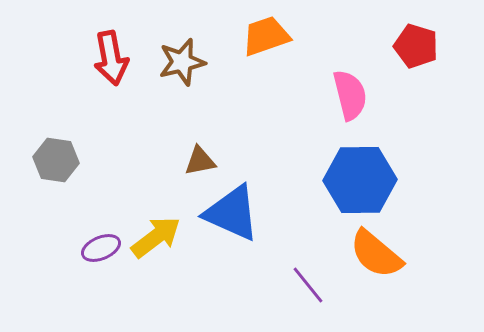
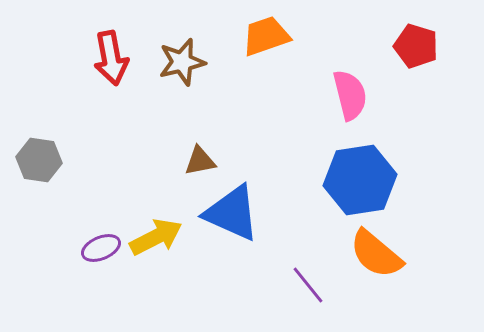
gray hexagon: moved 17 px left
blue hexagon: rotated 8 degrees counterclockwise
yellow arrow: rotated 10 degrees clockwise
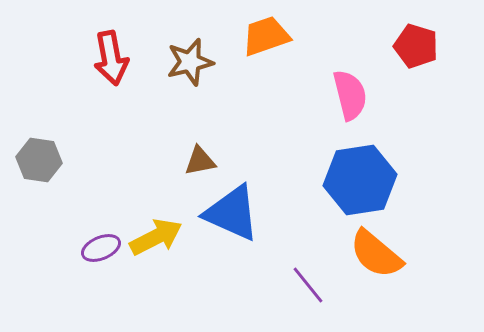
brown star: moved 8 px right
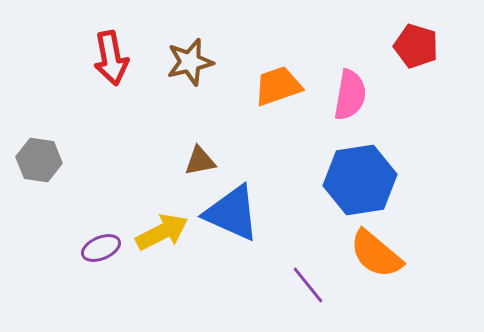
orange trapezoid: moved 12 px right, 50 px down
pink semicircle: rotated 24 degrees clockwise
yellow arrow: moved 6 px right, 5 px up
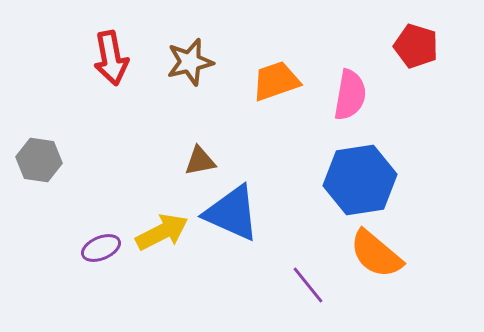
orange trapezoid: moved 2 px left, 5 px up
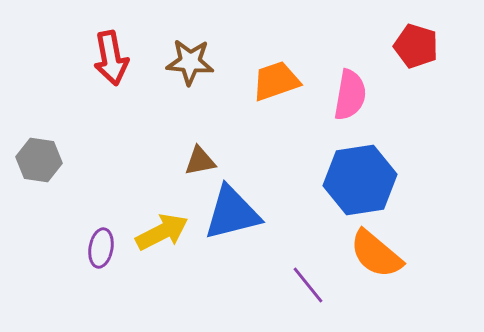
brown star: rotated 18 degrees clockwise
blue triangle: rotated 38 degrees counterclockwise
purple ellipse: rotated 57 degrees counterclockwise
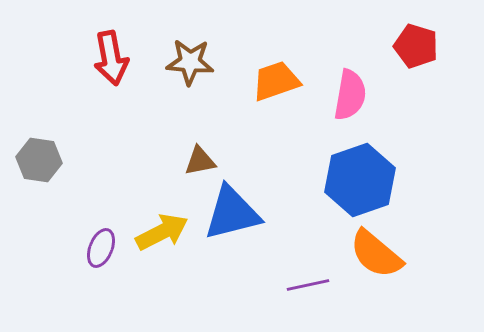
blue hexagon: rotated 10 degrees counterclockwise
purple ellipse: rotated 12 degrees clockwise
purple line: rotated 63 degrees counterclockwise
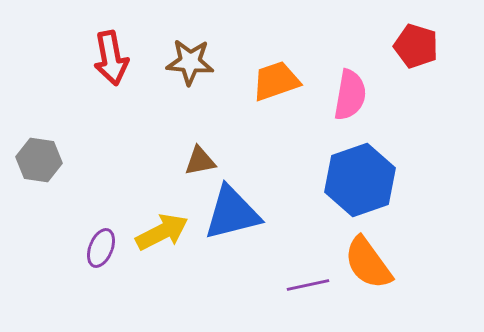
orange semicircle: moved 8 px left, 9 px down; rotated 14 degrees clockwise
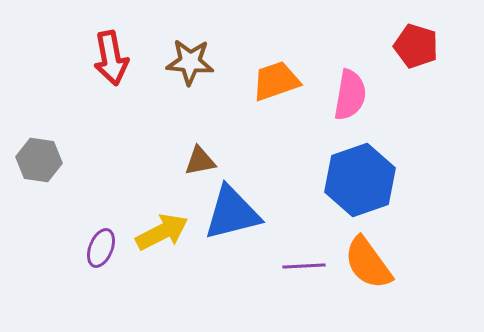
purple line: moved 4 px left, 19 px up; rotated 9 degrees clockwise
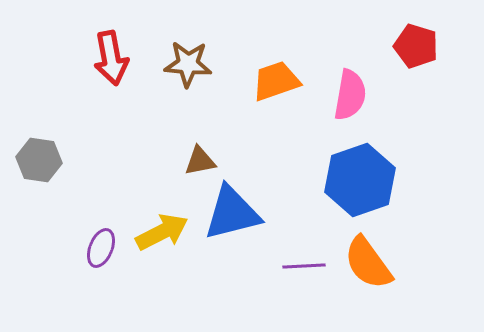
brown star: moved 2 px left, 2 px down
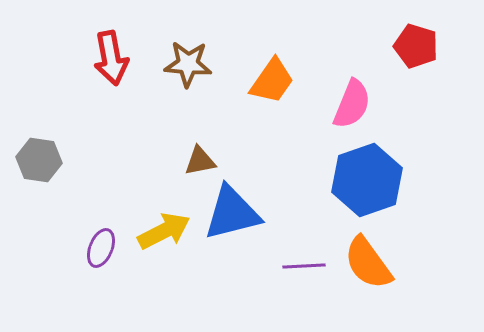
orange trapezoid: moved 4 px left; rotated 144 degrees clockwise
pink semicircle: moved 2 px right, 9 px down; rotated 12 degrees clockwise
blue hexagon: moved 7 px right
yellow arrow: moved 2 px right, 1 px up
